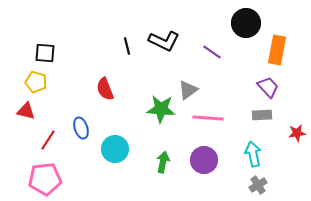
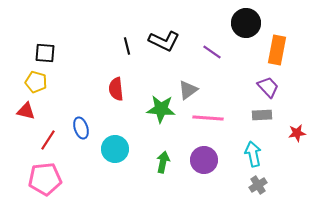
red semicircle: moved 11 px right; rotated 15 degrees clockwise
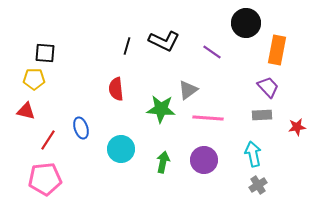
black line: rotated 30 degrees clockwise
yellow pentagon: moved 2 px left, 3 px up; rotated 15 degrees counterclockwise
red star: moved 6 px up
cyan circle: moved 6 px right
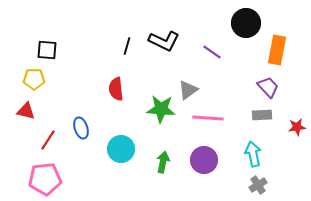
black square: moved 2 px right, 3 px up
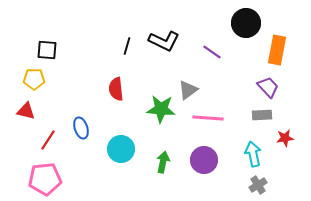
red star: moved 12 px left, 11 px down
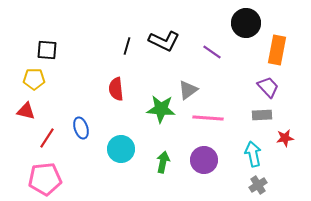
red line: moved 1 px left, 2 px up
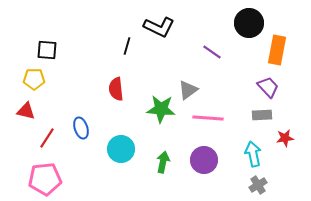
black circle: moved 3 px right
black L-shape: moved 5 px left, 14 px up
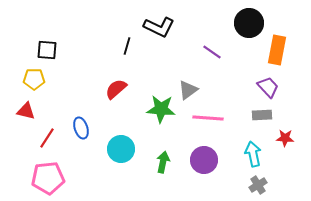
red semicircle: rotated 55 degrees clockwise
red star: rotated 12 degrees clockwise
pink pentagon: moved 3 px right, 1 px up
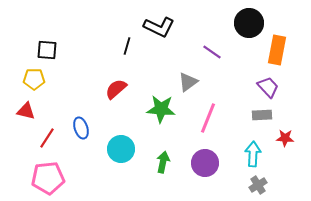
gray triangle: moved 8 px up
pink line: rotated 72 degrees counterclockwise
cyan arrow: rotated 15 degrees clockwise
purple circle: moved 1 px right, 3 px down
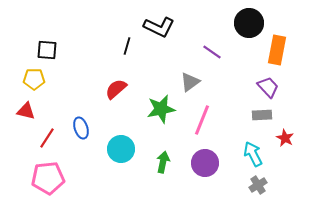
gray triangle: moved 2 px right
green star: rotated 16 degrees counterclockwise
pink line: moved 6 px left, 2 px down
red star: rotated 24 degrees clockwise
cyan arrow: rotated 30 degrees counterclockwise
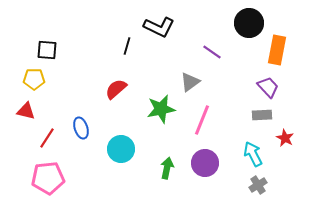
green arrow: moved 4 px right, 6 px down
